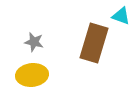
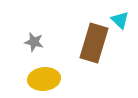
cyan triangle: moved 1 px left, 4 px down; rotated 24 degrees clockwise
yellow ellipse: moved 12 px right, 4 px down
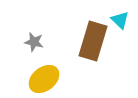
brown rectangle: moved 1 px left, 2 px up
yellow ellipse: rotated 32 degrees counterclockwise
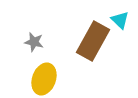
brown rectangle: rotated 12 degrees clockwise
yellow ellipse: rotated 32 degrees counterclockwise
